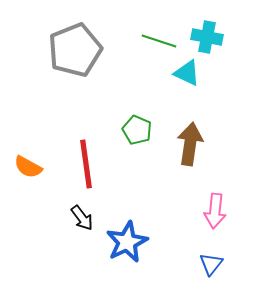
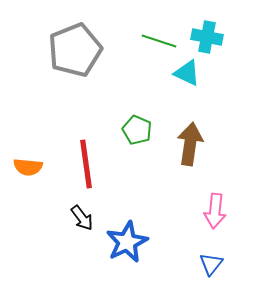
orange semicircle: rotated 24 degrees counterclockwise
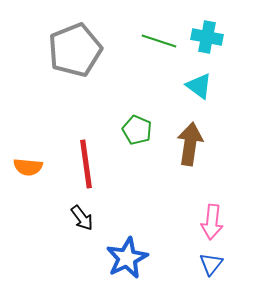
cyan triangle: moved 12 px right, 13 px down; rotated 12 degrees clockwise
pink arrow: moved 3 px left, 11 px down
blue star: moved 16 px down
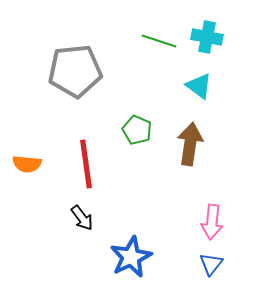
gray pentagon: moved 21 px down; rotated 16 degrees clockwise
orange semicircle: moved 1 px left, 3 px up
blue star: moved 4 px right, 1 px up
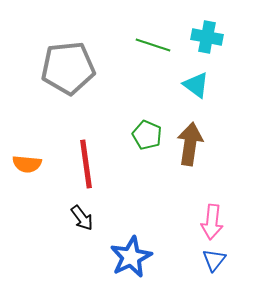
green line: moved 6 px left, 4 px down
gray pentagon: moved 7 px left, 3 px up
cyan triangle: moved 3 px left, 1 px up
green pentagon: moved 10 px right, 5 px down
blue triangle: moved 3 px right, 4 px up
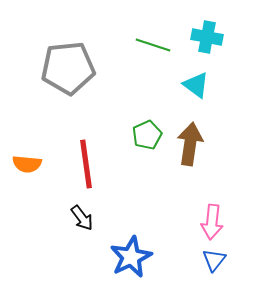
green pentagon: rotated 24 degrees clockwise
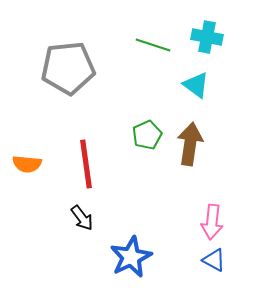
blue triangle: rotated 40 degrees counterclockwise
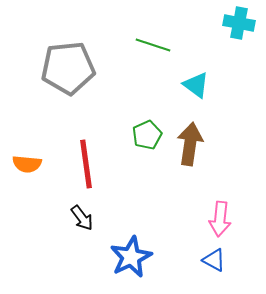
cyan cross: moved 32 px right, 14 px up
pink arrow: moved 8 px right, 3 px up
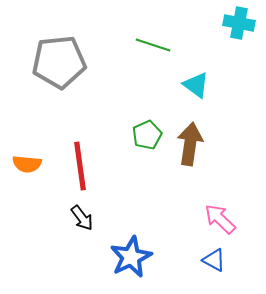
gray pentagon: moved 9 px left, 6 px up
red line: moved 6 px left, 2 px down
pink arrow: rotated 128 degrees clockwise
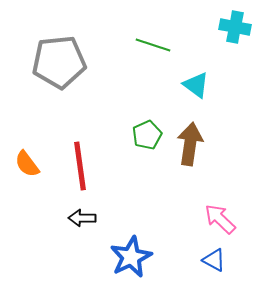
cyan cross: moved 4 px left, 4 px down
orange semicircle: rotated 48 degrees clockwise
black arrow: rotated 128 degrees clockwise
